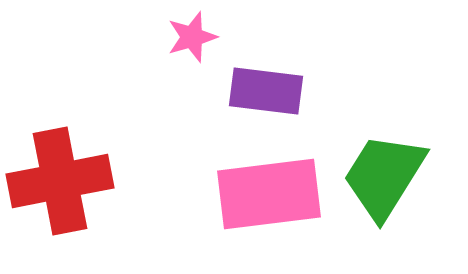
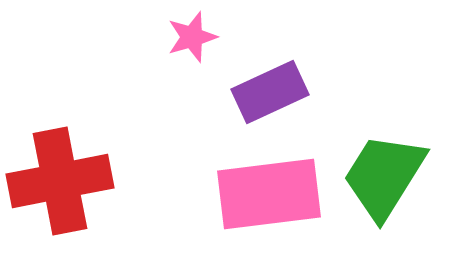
purple rectangle: moved 4 px right, 1 px down; rotated 32 degrees counterclockwise
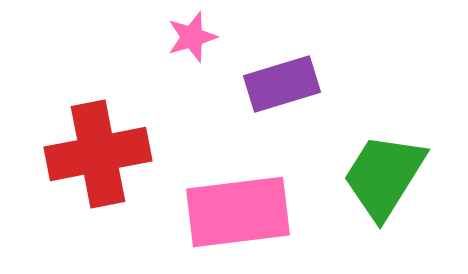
purple rectangle: moved 12 px right, 8 px up; rotated 8 degrees clockwise
red cross: moved 38 px right, 27 px up
pink rectangle: moved 31 px left, 18 px down
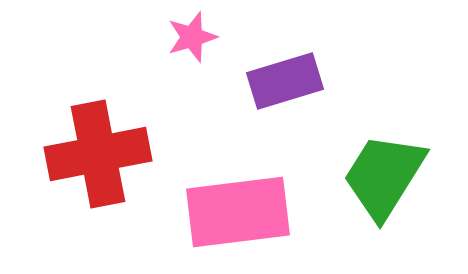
purple rectangle: moved 3 px right, 3 px up
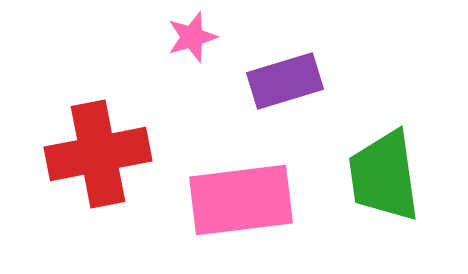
green trapezoid: rotated 40 degrees counterclockwise
pink rectangle: moved 3 px right, 12 px up
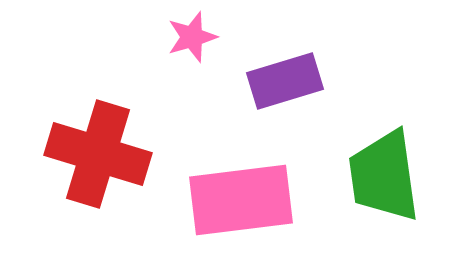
red cross: rotated 28 degrees clockwise
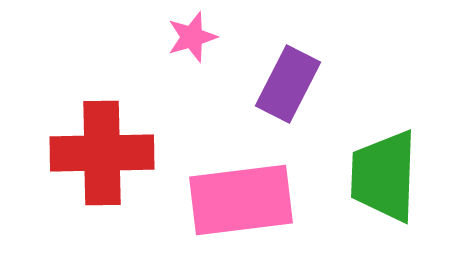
purple rectangle: moved 3 px right, 3 px down; rotated 46 degrees counterclockwise
red cross: moved 4 px right, 1 px up; rotated 18 degrees counterclockwise
green trapezoid: rotated 10 degrees clockwise
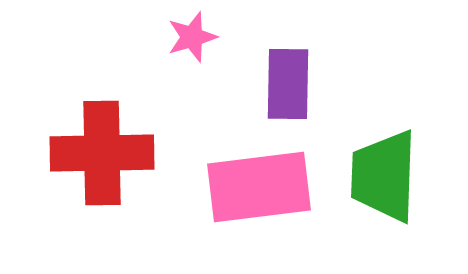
purple rectangle: rotated 26 degrees counterclockwise
pink rectangle: moved 18 px right, 13 px up
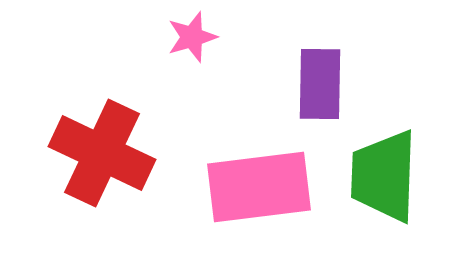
purple rectangle: moved 32 px right
red cross: rotated 26 degrees clockwise
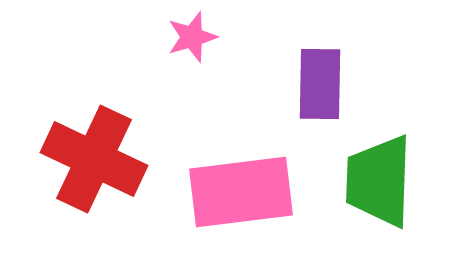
red cross: moved 8 px left, 6 px down
green trapezoid: moved 5 px left, 5 px down
pink rectangle: moved 18 px left, 5 px down
